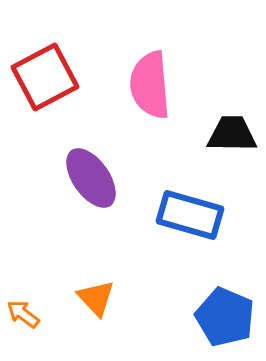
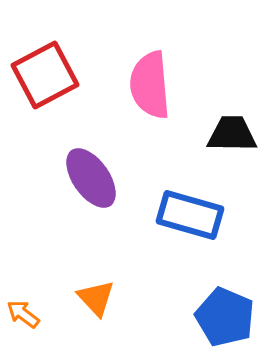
red square: moved 2 px up
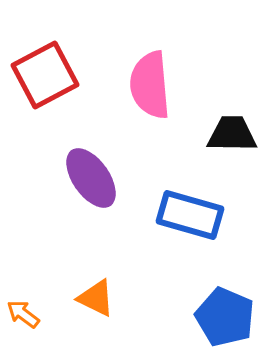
orange triangle: rotated 21 degrees counterclockwise
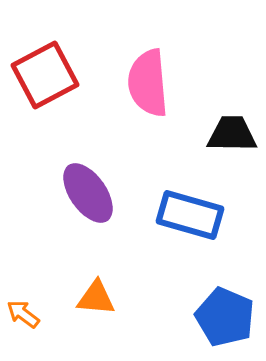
pink semicircle: moved 2 px left, 2 px up
purple ellipse: moved 3 px left, 15 px down
orange triangle: rotated 21 degrees counterclockwise
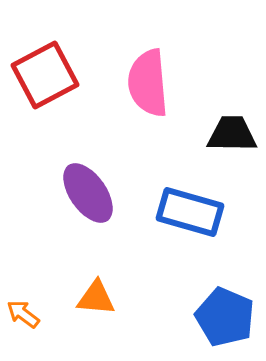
blue rectangle: moved 3 px up
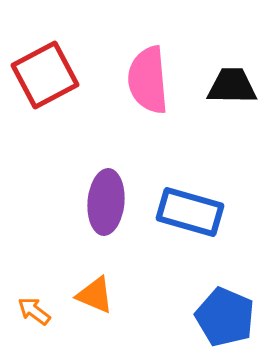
pink semicircle: moved 3 px up
black trapezoid: moved 48 px up
purple ellipse: moved 18 px right, 9 px down; rotated 40 degrees clockwise
orange triangle: moved 1 px left, 3 px up; rotated 18 degrees clockwise
orange arrow: moved 11 px right, 3 px up
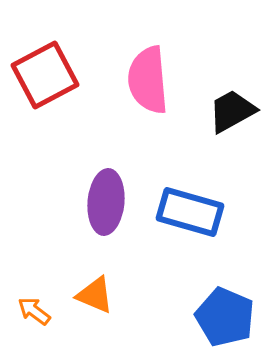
black trapezoid: moved 25 px down; rotated 30 degrees counterclockwise
